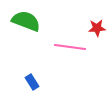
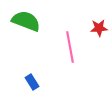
red star: moved 2 px right
pink line: rotated 72 degrees clockwise
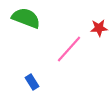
green semicircle: moved 3 px up
pink line: moved 1 px left, 2 px down; rotated 52 degrees clockwise
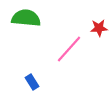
green semicircle: rotated 16 degrees counterclockwise
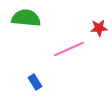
pink line: rotated 24 degrees clockwise
blue rectangle: moved 3 px right
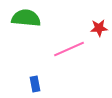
blue rectangle: moved 2 px down; rotated 21 degrees clockwise
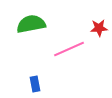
green semicircle: moved 5 px right, 6 px down; rotated 16 degrees counterclockwise
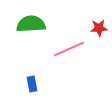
green semicircle: rotated 8 degrees clockwise
blue rectangle: moved 3 px left
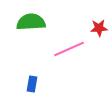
green semicircle: moved 2 px up
blue rectangle: rotated 21 degrees clockwise
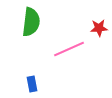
green semicircle: rotated 100 degrees clockwise
blue rectangle: rotated 21 degrees counterclockwise
